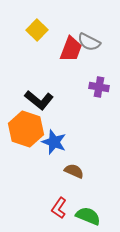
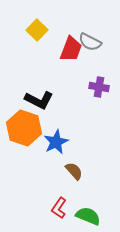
gray semicircle: moved 1 px right
black L-shape: rotated 12 degrees counterclockwise
orange hexagon: moved 2 px left, 1 px up
blue star: moved 2 px right; rotated 25 degrees clockwise
brown semicircle: rotated 24 degrees clockwise
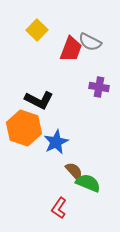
green semicircle: moved 33 px up
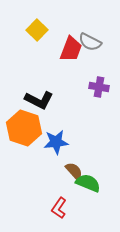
blue star: rotated 20 degrees clockwise
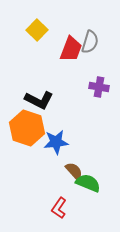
gray semicircle: rotated 100 degrees counterclockwise
orange hexagon: moved 3 px right
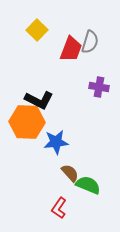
orange hexagon: moved 6 px up; rotated 16 degrees counterclockwise
brown semicircle: moved 4 px left, 2 px down
green semicircle: moved 2 px down
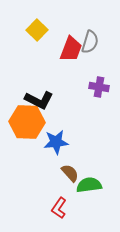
green semicircle: moved 1 px right; rotated 30 degrees counterclockwise
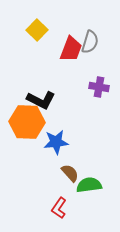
black L-shape: moved 2 px right
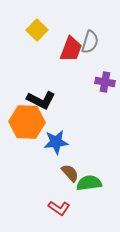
purple cross: moved 6 px right, 5 px up
green semicircle: moved 2 px up
red L-shape: rotated 90 degrees counterclockwise
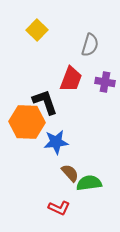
gray semicircle: moved 3 px down
red trapezoid: moved 30 px down
black L-shape: moved 4 px right, 2 px down; rotated 136 degrees counterclockwise
red L-shape: rotated 10 degrees counterclockwise
